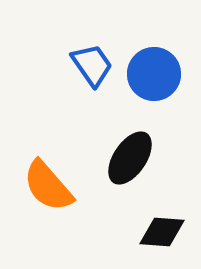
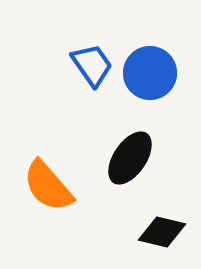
blue circle: moved 4 px left, 1 px up
black diamond: rotated 9 degrees clockwise
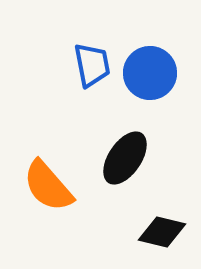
blue trapezoid: rotated 24 degrees clockwise
black ellipse: moved 5 px left
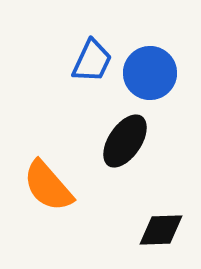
blue trapezoid: moved 4 px up; rotated 36 degrees clockwise
black ellipse: moved 17 px up
black diamond: moved 1 px left, 2 px up; rotated 15 degrees counterclockwise
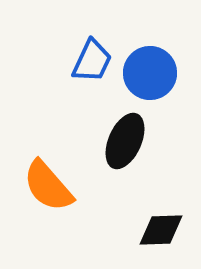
black ellipse: rotated 10 degrees counterclockwise
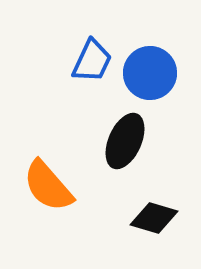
black diamond: moved 7 px left, 12 px up; rotated 18 degrees clockwise
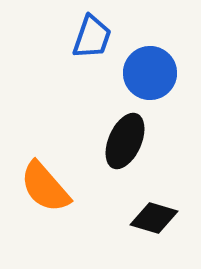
blue trapezoid: moved 24 px up; rotated 6 degrees counterclockwise
orange semicircle: moved 3 px left, 1 px down
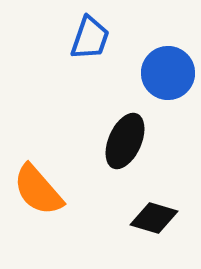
blue trapezoid: moved 2 px left, 1 px down
blue circle: moved 18 px right
orange semicircle: moved 7 px left, 3 px down
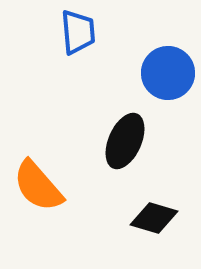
blue trapezoid: moved 12 px left, 6 px up; rotated 24 degrees counterclockwise
orange semicircle: moved 4 px up
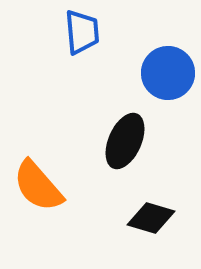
blue trapezoid: moved 4 px right
black diamond: moved 3 px left
